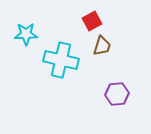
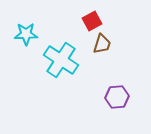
brown trapezoid: moved 2 px up
cyan cross: rotated 20 degrees clockwise
purple hexagon: moved 3 px down
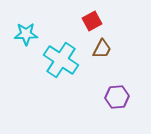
brown trapezoid: moved 5 px down; rotated 10 degrees clockwise
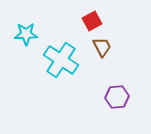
brown trapezoid: moved 2 px up; rotated 55 degrees counterclockwise
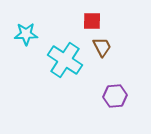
red square: rotated 30 degrees clockwise
cyan cross: moved 4 px right
purple hexagon: moved 2 px left, 1 px up
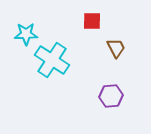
brown trapezoid: moved 14 px right, 1 px down
cyan cross: moved 13 px left
purple hexagon: moved 4 px left
